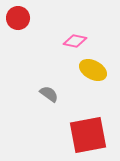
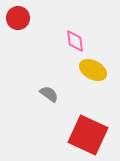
pink diamond: rotated 70 degrees clockwise
red square: rotated 36 degrees clockwise
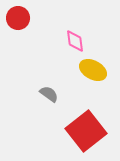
red square: moved 2 px left, 4 px up; rotated 27 degrees clockwise
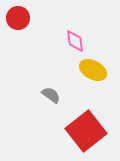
gray semicircle: moved 2 px right, 1 px down
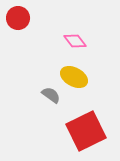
pink diamond: rotated 30 degrees counterclockwise
yellow ellipse: moved 19 px left, 7 px down
red square: rotated 12 degrees clockwise
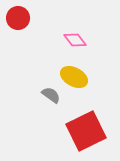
pink diamond: moved 1 px up
